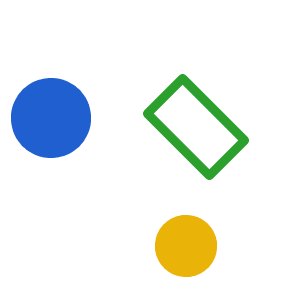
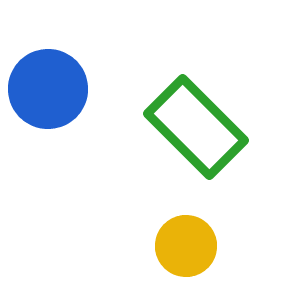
blue circle: moved 3 px left, 29 px up
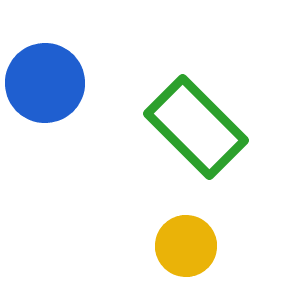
blue circle: moved 3 px left, 6 px up
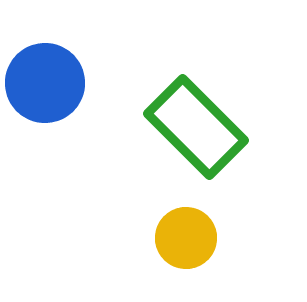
yellow circle: moved 8 px up
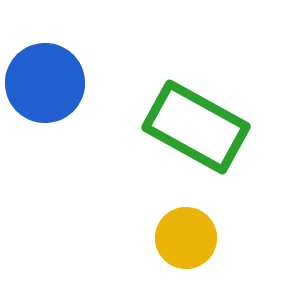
green rectangle: rotated 16 degrees counterclockwise
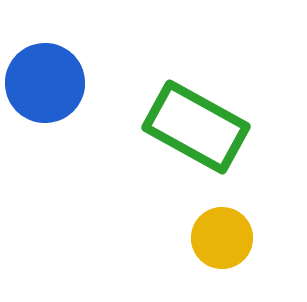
yellow circle: moved 36 px right
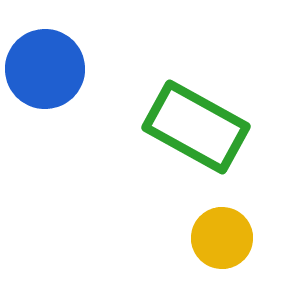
blue circle: moved 14 px up
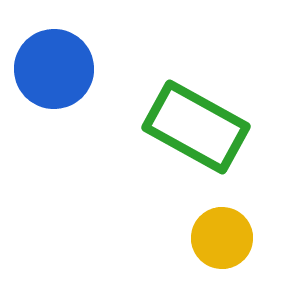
blue circle: moved 9 px right
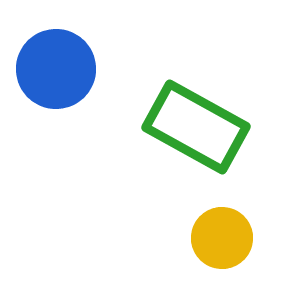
blue circle: moved 2 px right
